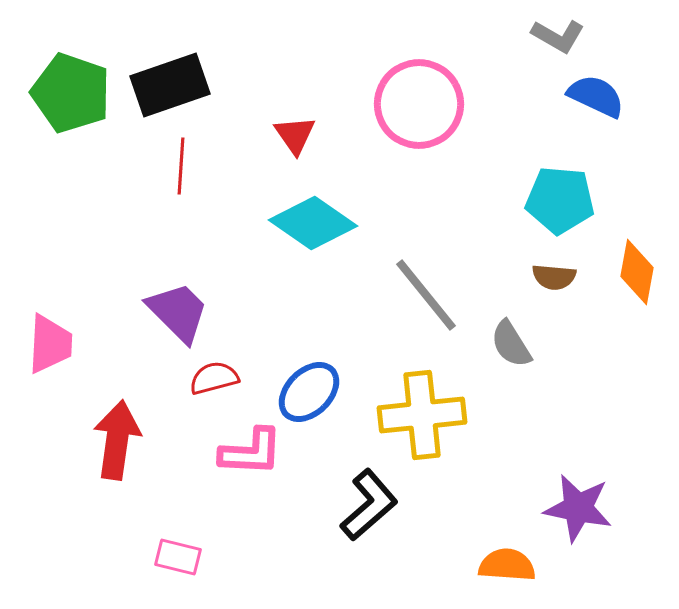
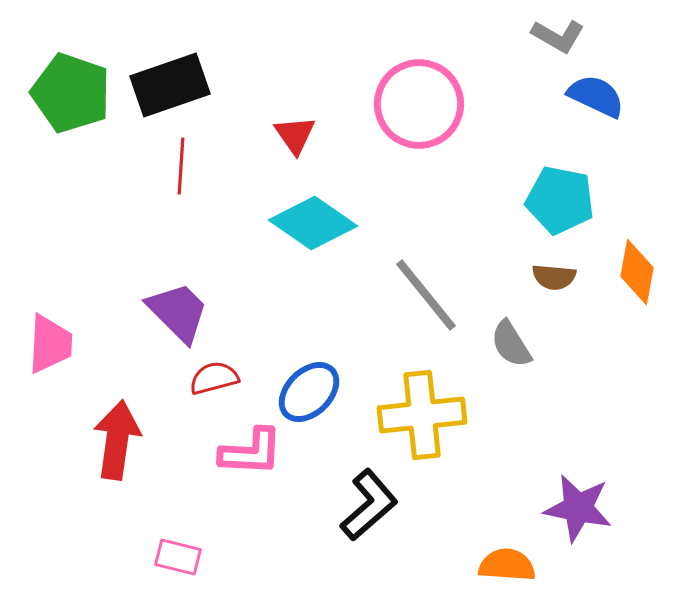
cyan pentagon: rotated 6 degrees clockwise
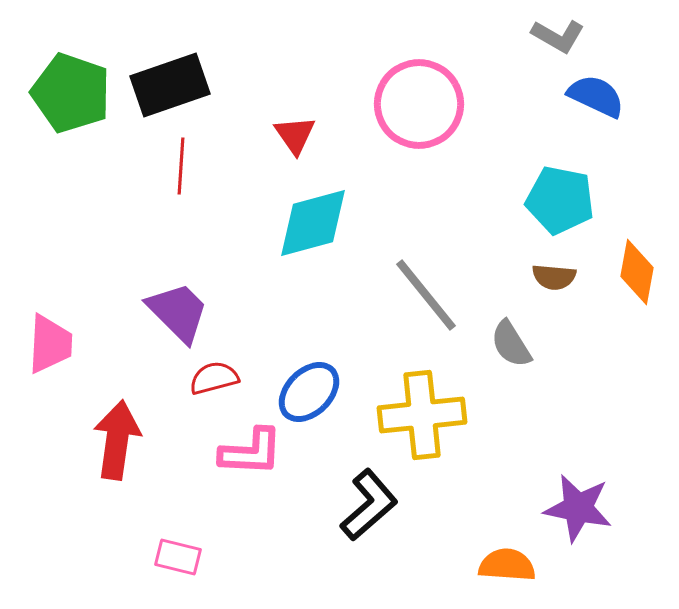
cyan diamond: rotated 50 degrees counterclockwise
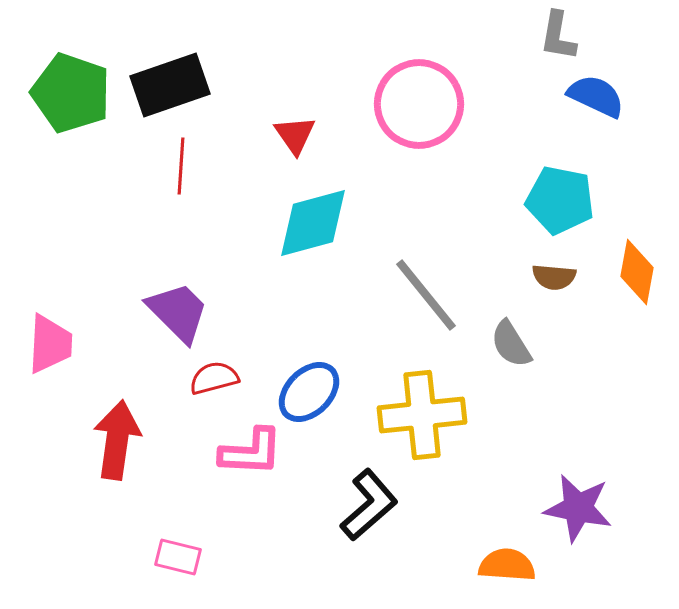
gray L-shape: rotated 70 degrees clockwise
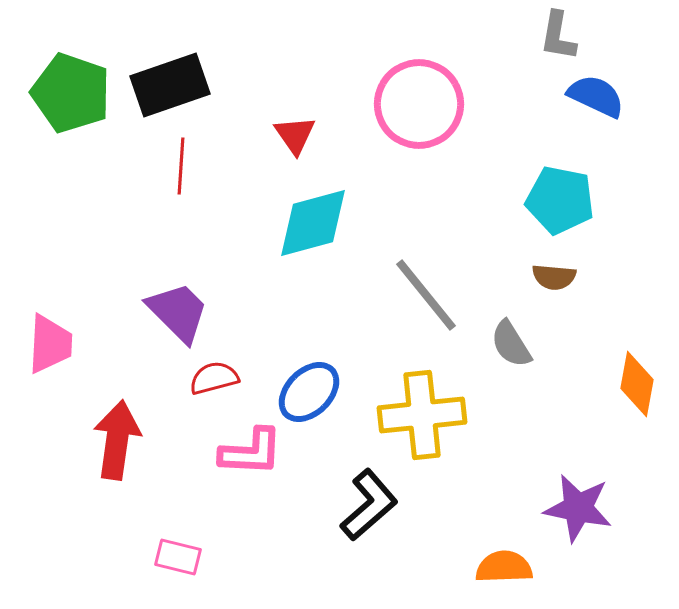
orange diamond: moved 112 px down
orange semicircle: moved 3 px left, 2 px down; rotated 6 degrees counterclockwise
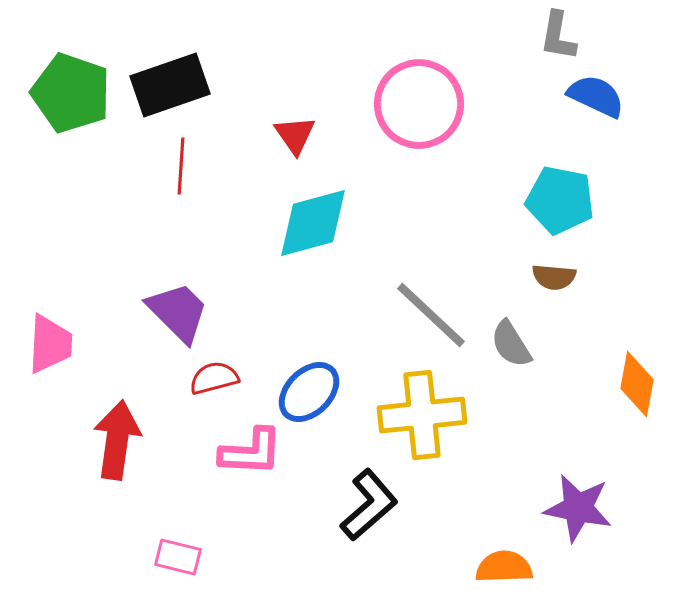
gray line: moved 5 px right, 20 px down; rotated 8 degrees counterclockwise
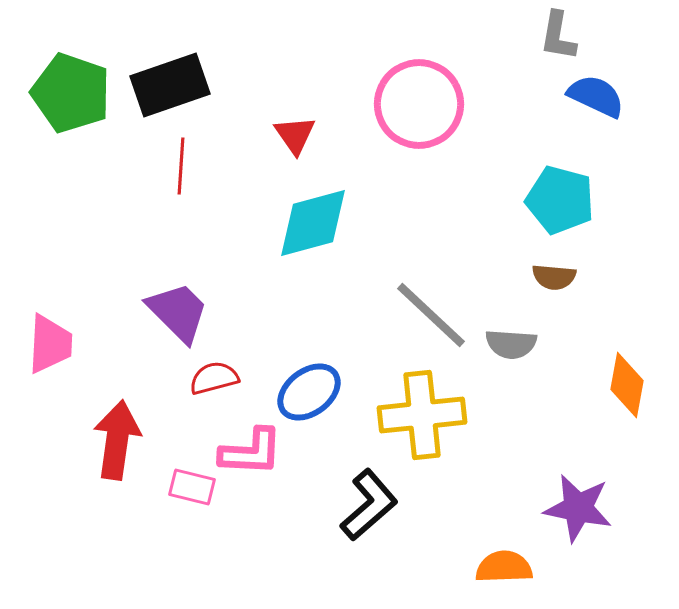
cyan pentagon: rotated 4 degrees clockwise
gray semicircle: rotated 54 degrees counterclockwise
orange diamond: moved 10 px left, 1 px down
blue ellipse: rotated 8 degrees clockwise
pink rectangle: moved 14 px right, 70 px up
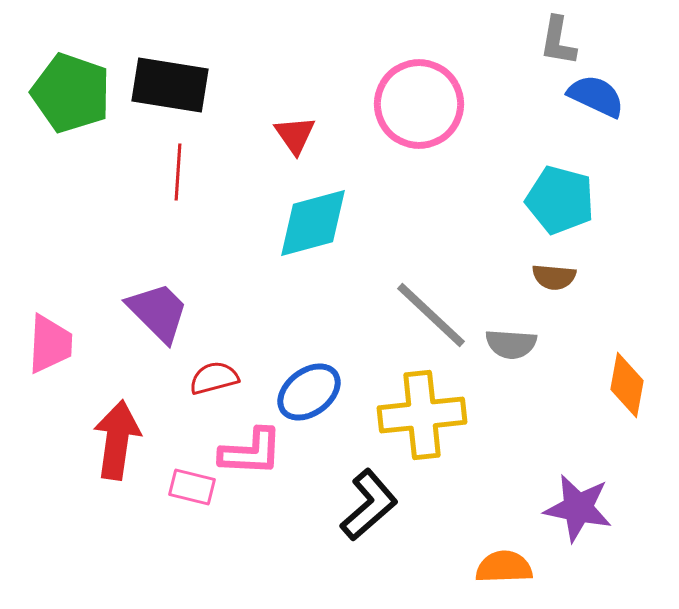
gray L-shape: moved 5 px down
black rectangle: rotated 28 degrees clockwise
red line: moved 3 px left, 6 px down
purple trapezoid: moved 20 px left
